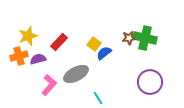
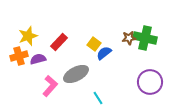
pink L-shape: moved 1 px right, 1 px down
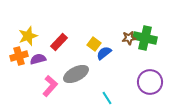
cyan line: moved 9 px right
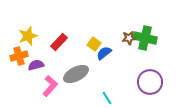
purple semicircle: moved 2 px left, 6 px down
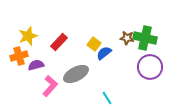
brown star: moved 2 px left; rotated 16 degrees clockwise
purple circle: moved 15 px up
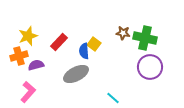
brown star: moved 4 px left, 5 px up
blue semicircle: moved 20 px left, 2 px up; rotated 56 degrees counterclockwise
pink L-shape: moved 22 px left, 6 px down
cyan line: moved 6 px right; rotated 16 degrees counterclockwise
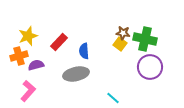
green cross: moved 1 px down
yellow square: moved 26 px right
gray ellipse: rotated 15 degrees clockwise
pink L-shape: moved 1 px up
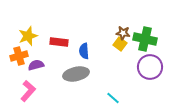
red rectangle: rotated 54 degrees clockwise
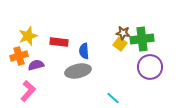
green cross: moved 3 px left; rotated 20 degrees counterclockwise
gray ellipse: moved 2 px right, 3 px up
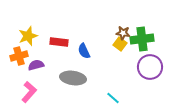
blue semicircle: rotated 21 degrees counterclockwise
gray ellipse: moved 5 px left, 7 px down; rotated 20 degrees clockwise
pink L-shape: moved 1 px right, 1 px down
